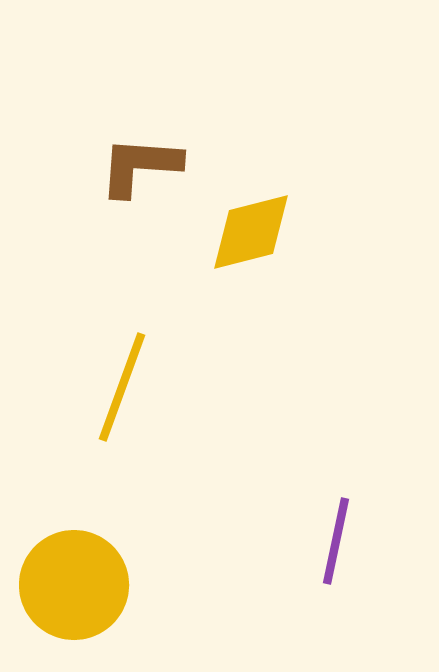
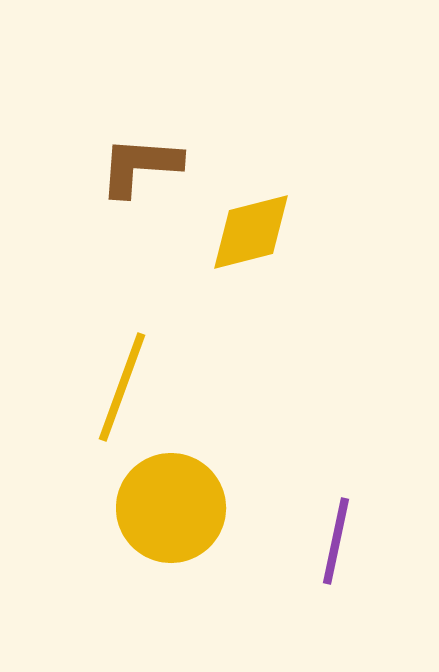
yellow circle: moved 97 px right, 77 px up
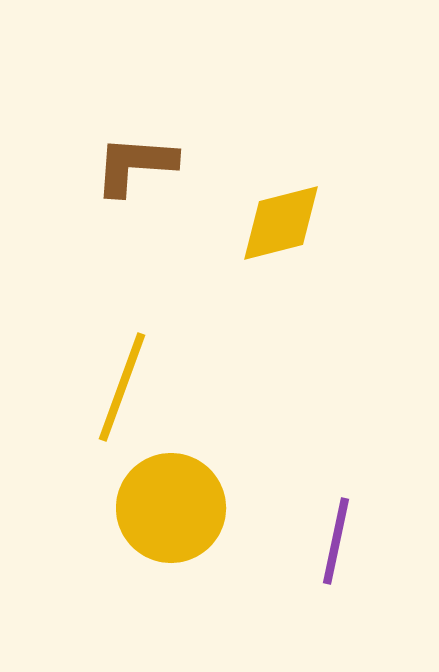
brown L-shape: moved 5 px left, 1 px up
yellow diamond: moved 30 px right, 9 px up
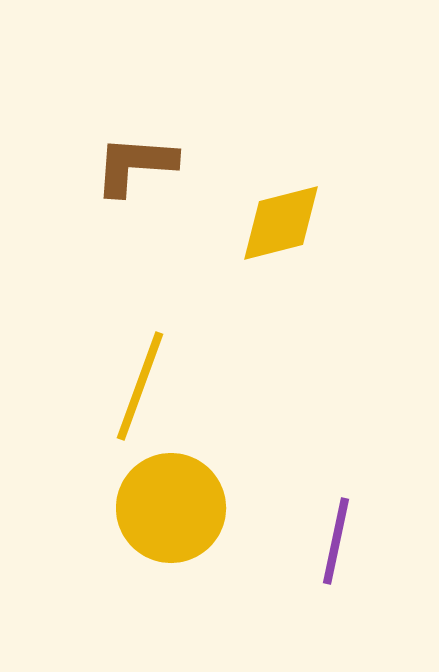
yellow line: moved 18 px right, 1 px up
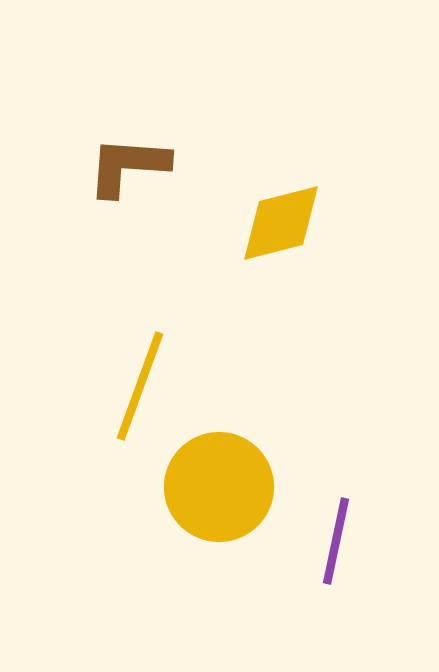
brown L-shape: moved 7 px left, 1 px down
yellow circle: moved 48 px right, 21 px up
